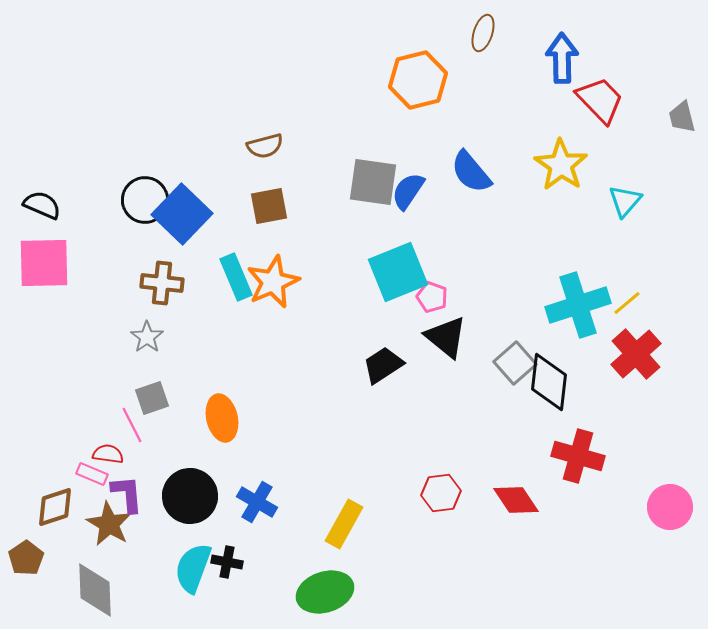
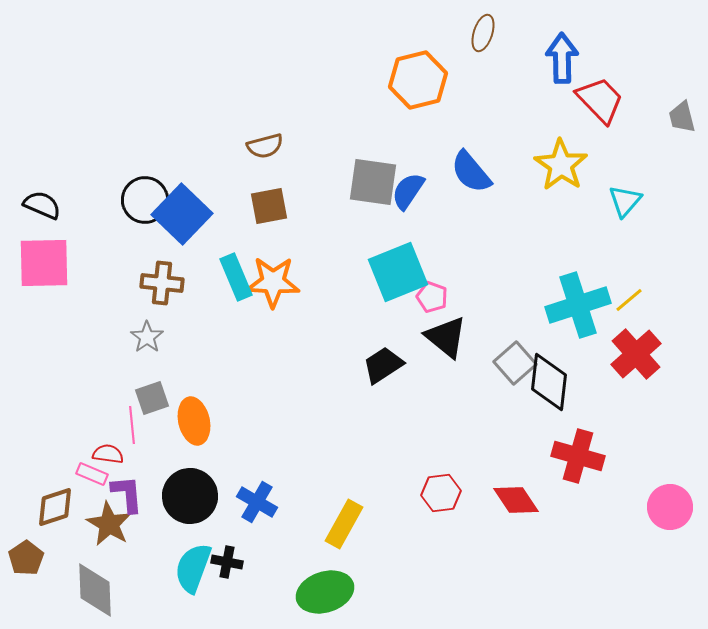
orange star at (273, 282): rotated 26 degrees clockwise
yellow line at (627, 303): moved 2 px right, 3 px up
orange ellipse at (222, 418): moved 28 px left, 3 px down
pink line at (132, 425): rotated 21 degrees clockwise
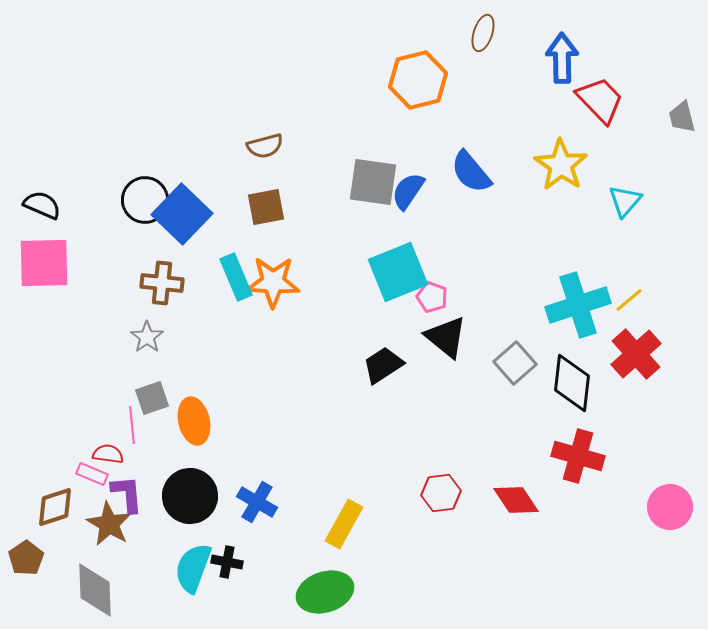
brown square at (269, 206): moved 3 px left, 1 px down
black diamond at (549, 382): moved 23 px right, 1 px down
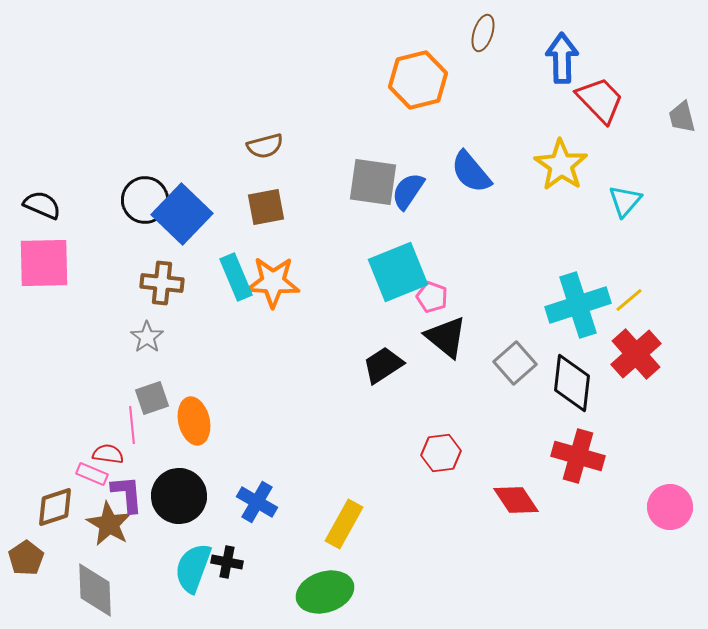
red hexagon at (441, 493): moved 40 px up
black circle at (190, 496): moved 11 px left
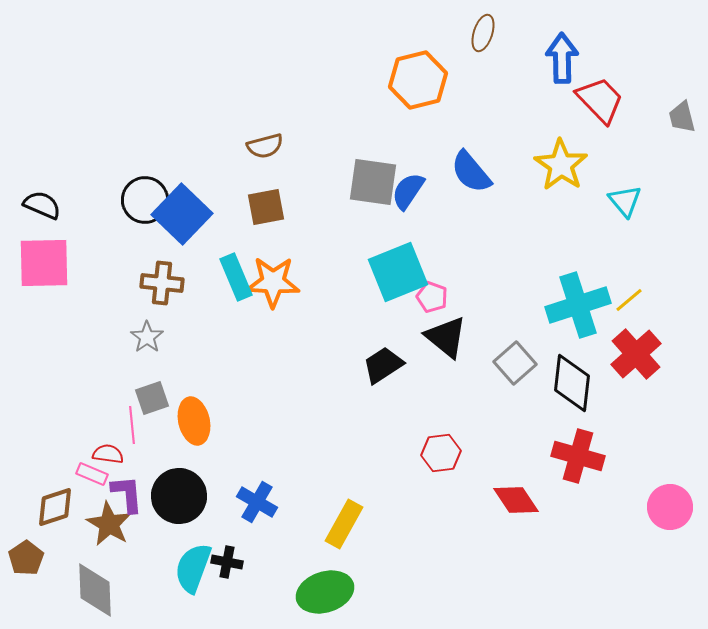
cyan triangle at (625, 201): rotated 21 degrees counterclockwise
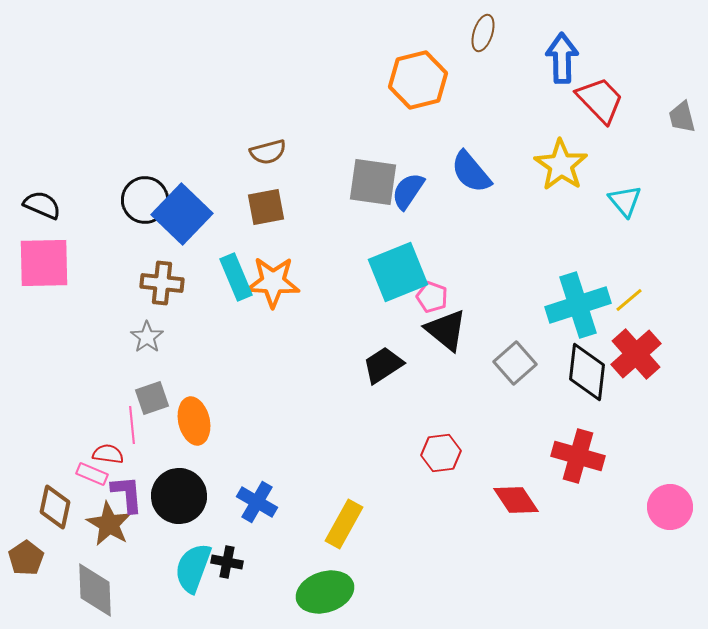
brown semicircle at (265, 146): moved 3 px right, 6 px down
black triangle at (446, 337): moved 7 px up
black diamond at (572, 383): moved 15 px right, 11 px up
brown diamond at (55, 507): rotated 60 degrees counterclockwise
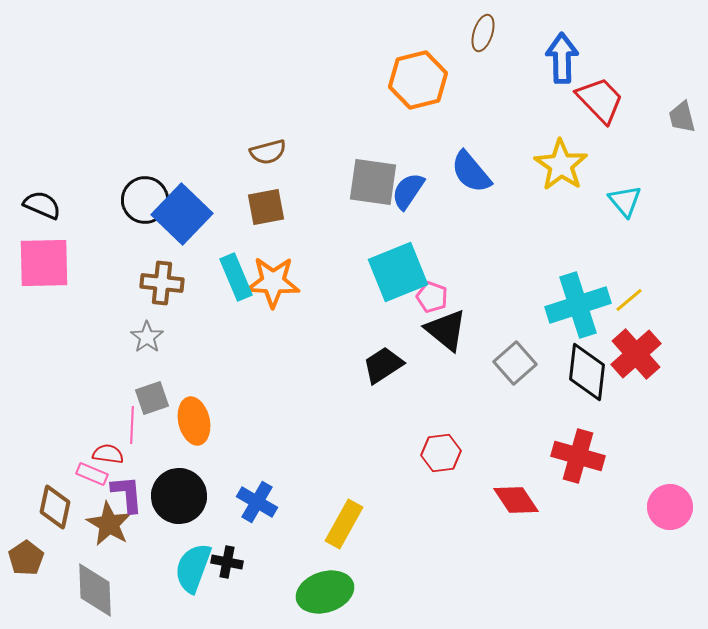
pink line at (132, 425): rotated 9 degrees clockwise
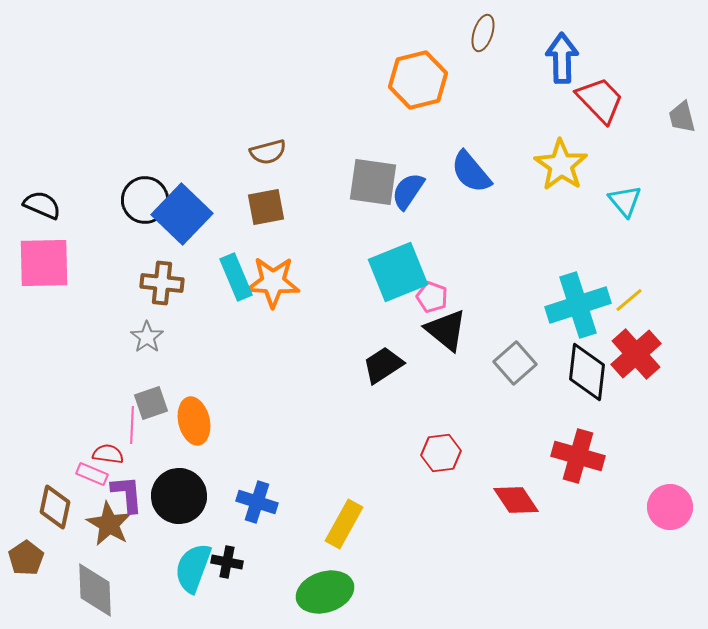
gray square at (152, 398): moved 1 px left, 5 px down
blue cross at (257, 502): rotated 12 degrees counterclockwise
